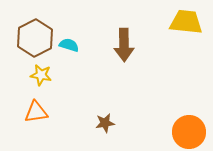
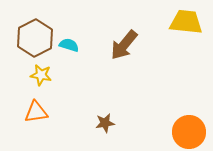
brown arrow: rotated 40 degrees clockwise
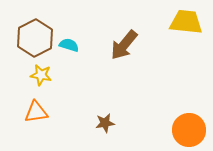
orange circle: moved 2 px up
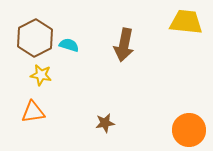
brown arrow: rotated 28 degrees counterclockwise
orange triangle: moved 3 px left
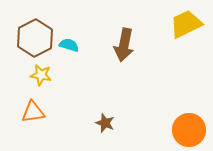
yellow trapezoid: moved 2 px down; rotated 32 degrees counterclockwise
brown star: rotated 30 degrees clockwise
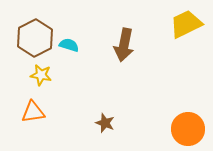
orange circle: moved 1 px left, 1 px up
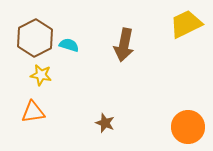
orange circle: moved 2 px up
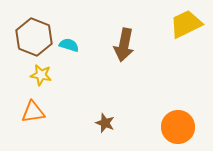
brown hexagon: moved 1 px left, 1 px up; rotated 12 degrees counterclockwise
orange circle: moved 10 px left
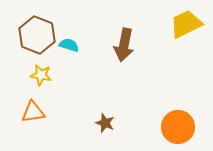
brown hexagon: moved 3 px right, 2 px up
